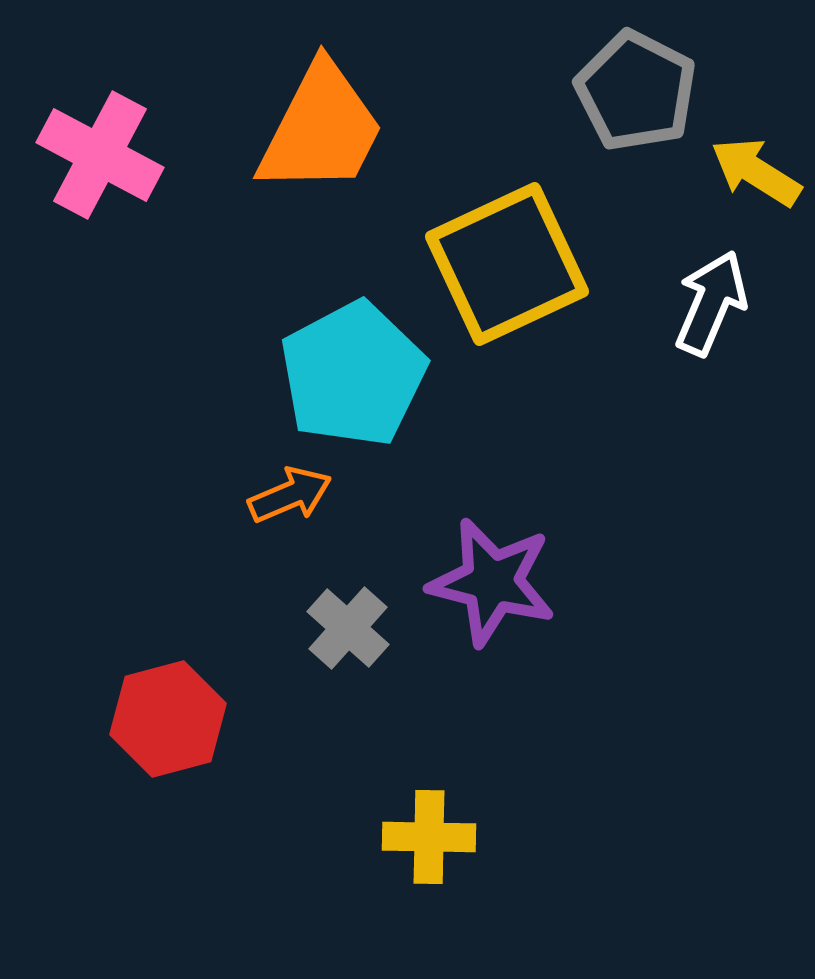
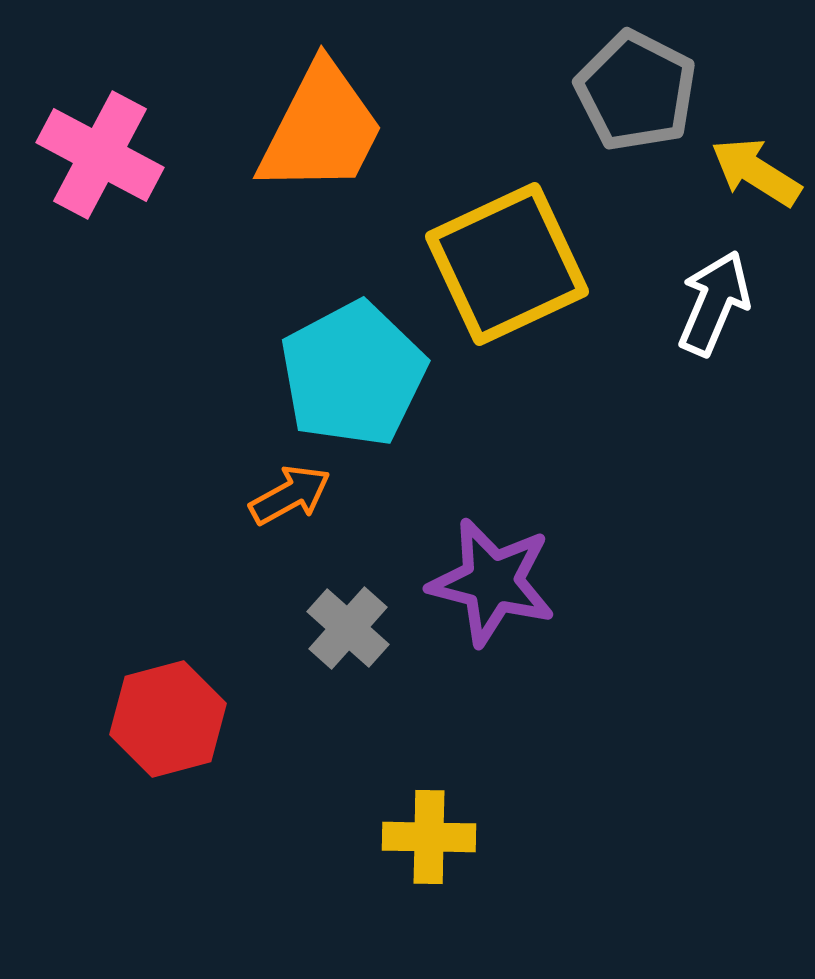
white arrow: moved 3 px right
orange arrow: rotated 6 degrees counterclockwise
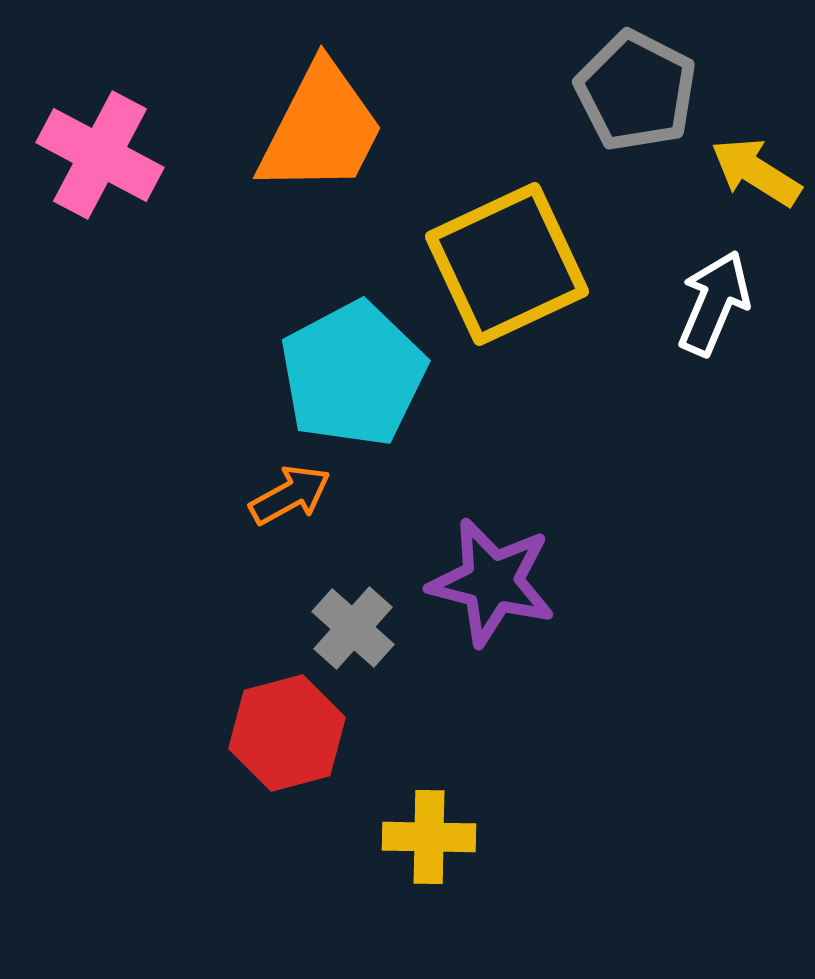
gray cross: moved 5 px right
red hexagon: moved 119 px right, 14 px down
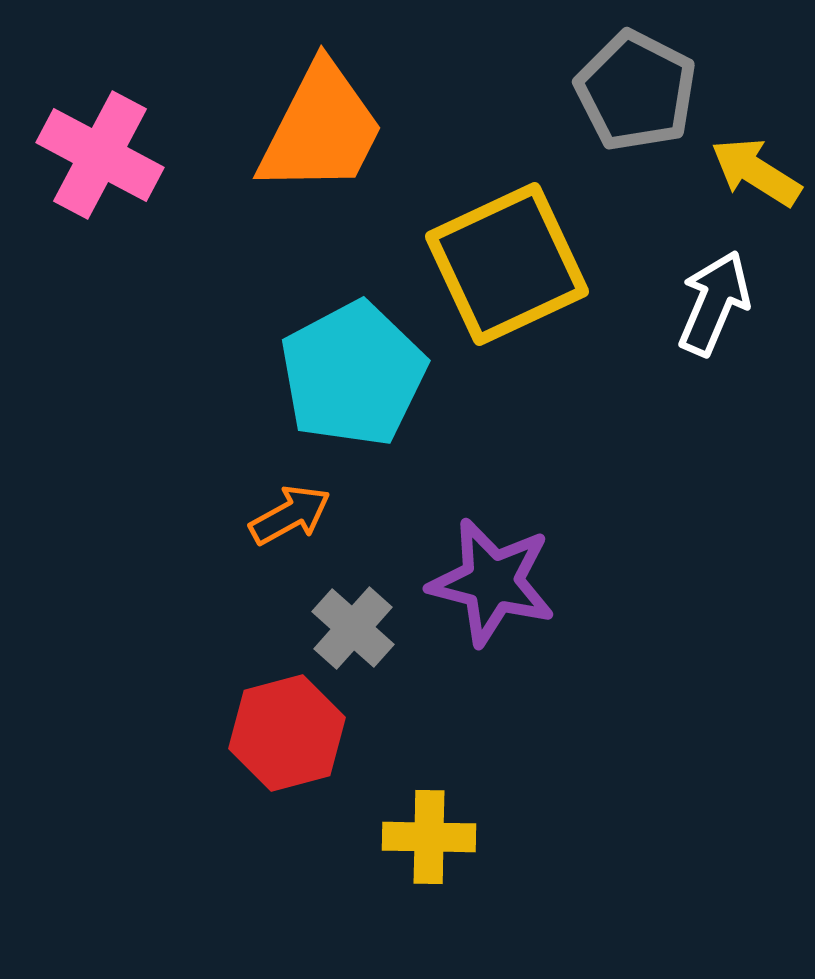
orange arrow: moved 20 px down
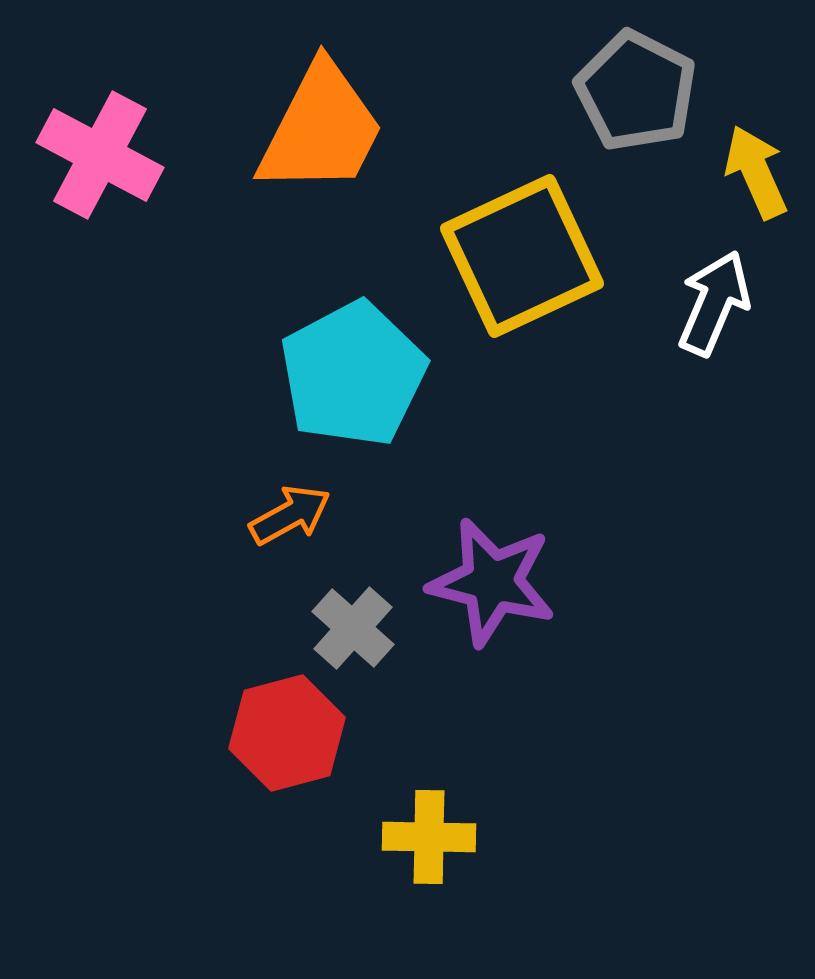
yellow arrow: rotated 34 degrees clockwise
yellow square: moved 15 px right, 8 px up
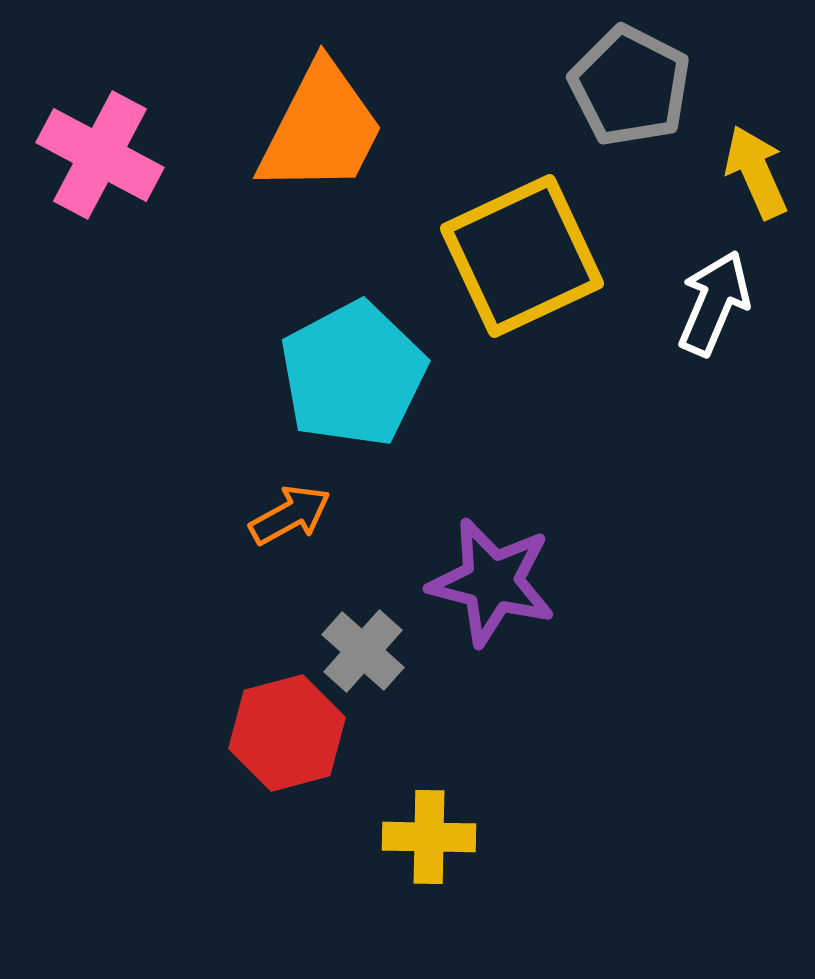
gray pentagon: moved 6 px left, 5 px up
gray cross: moved 10 px right, 23 px down
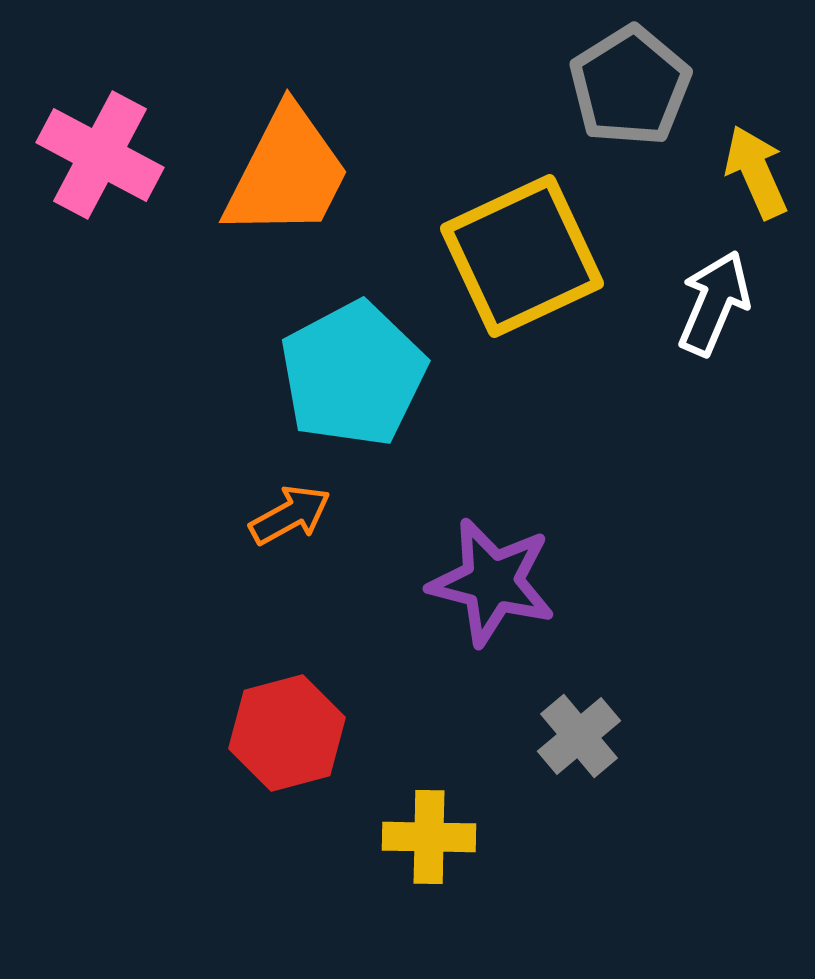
gray pentagon: rotated 13 degrees clockwise
orange trapezoid: moved 34 px left, 44 px down
gray cross: moved 216 px right, 85 px down; rotated 8 degrees clockwise
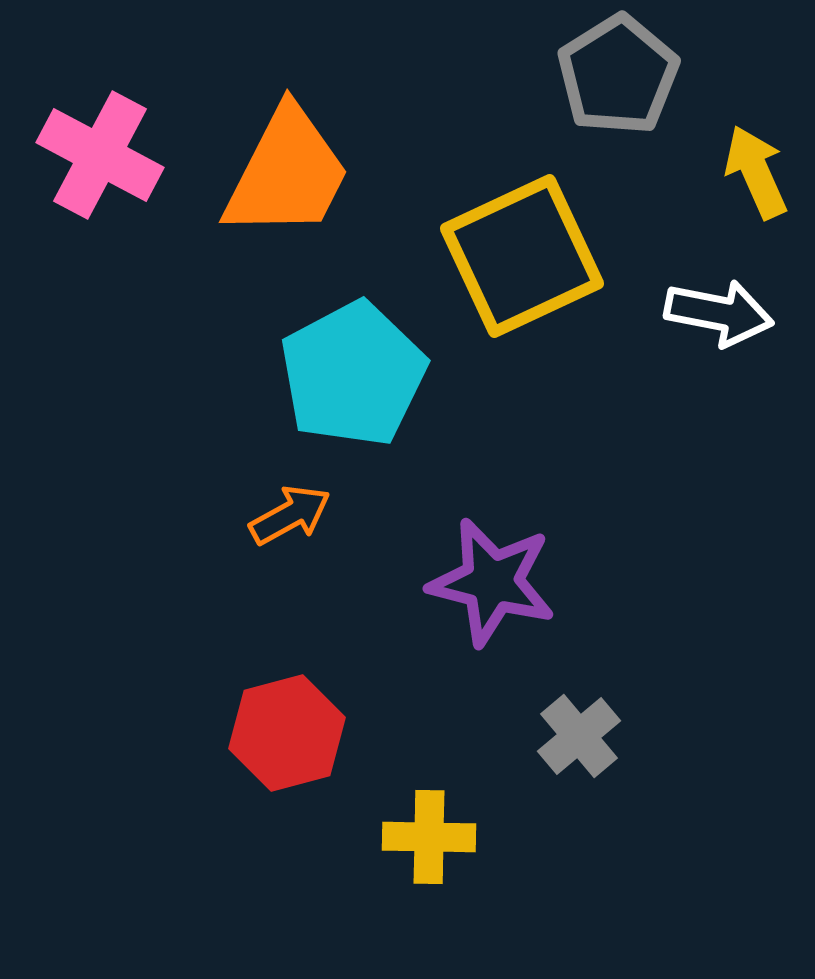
gray pentagon: moved 12 px left, 11 px up
white arrow: moved 5 px right, 10 px down; rotated 78 degrees clockwise
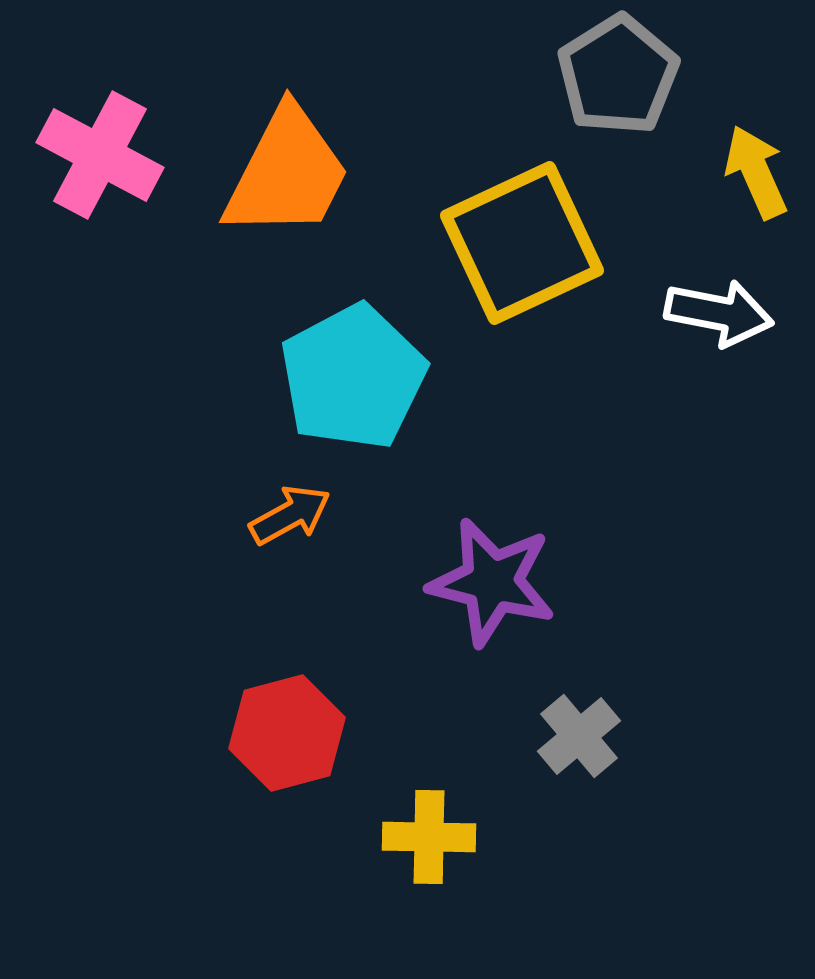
yellow square: moved 13 px up
cyan pentagon: moved 3 px down
